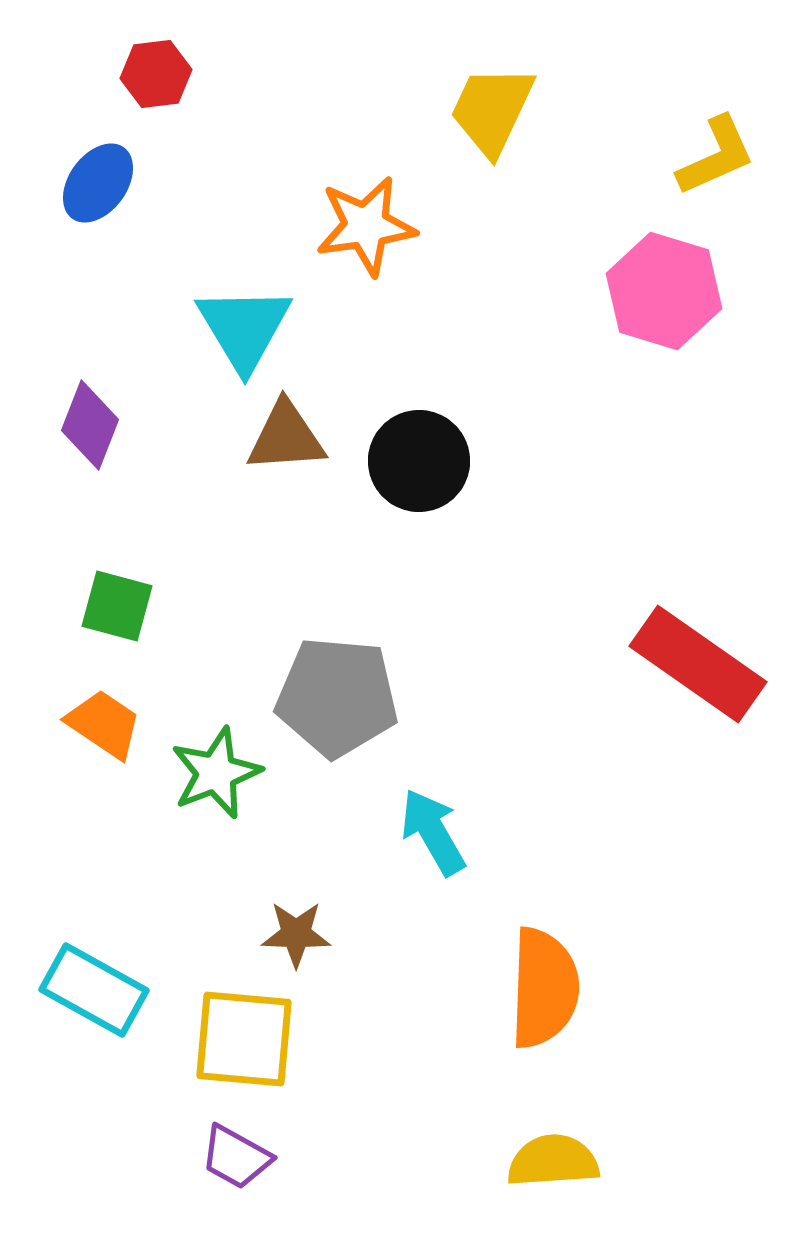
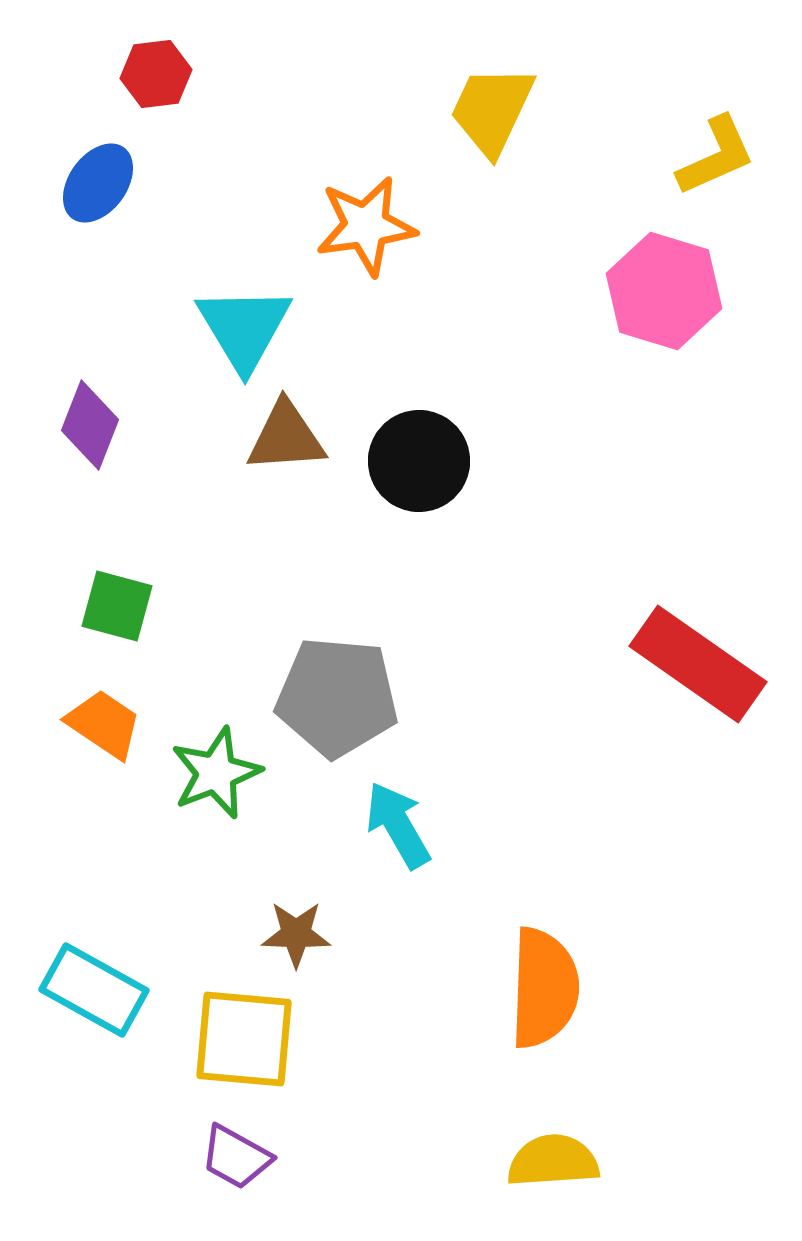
cyan arrow: moved 35 px left, 7 px up
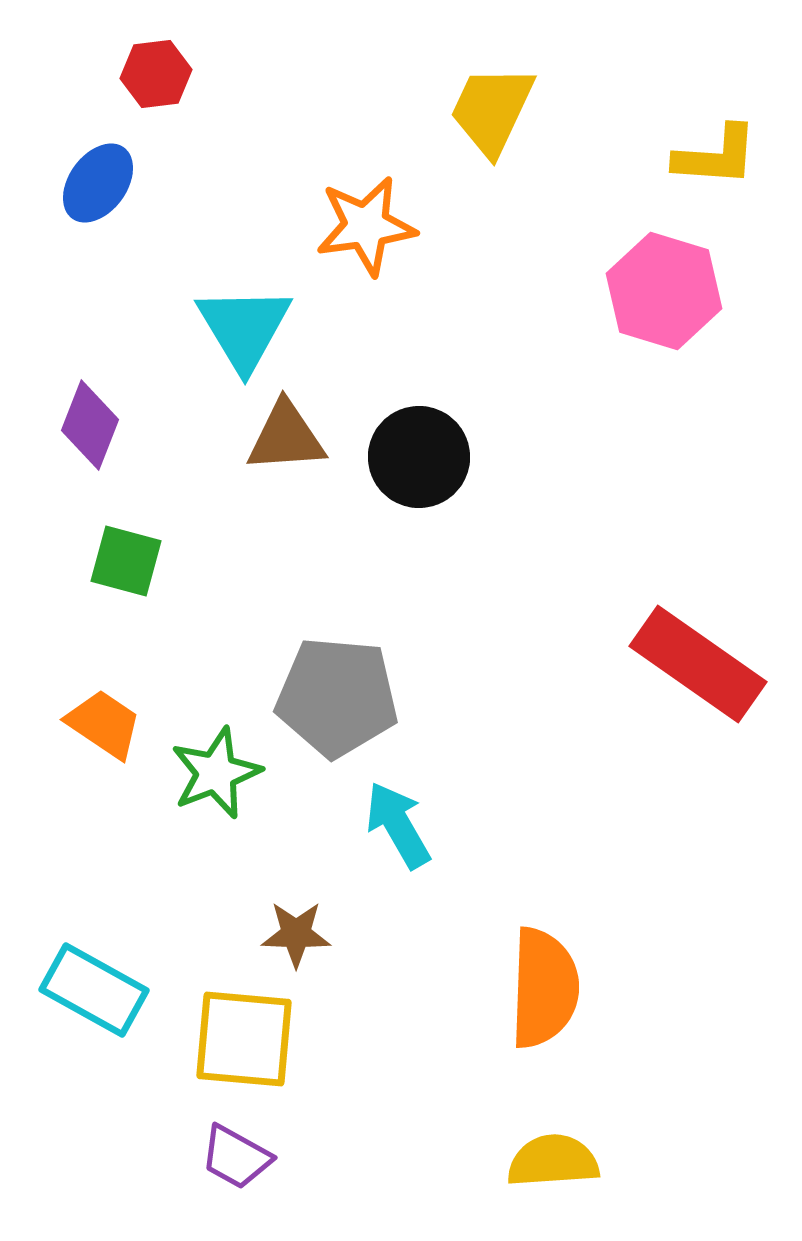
yellow L-shape: rotated 28 degrees clockwise
black circle: moved 4 px up
green square: moved 9 px right, 45 px up
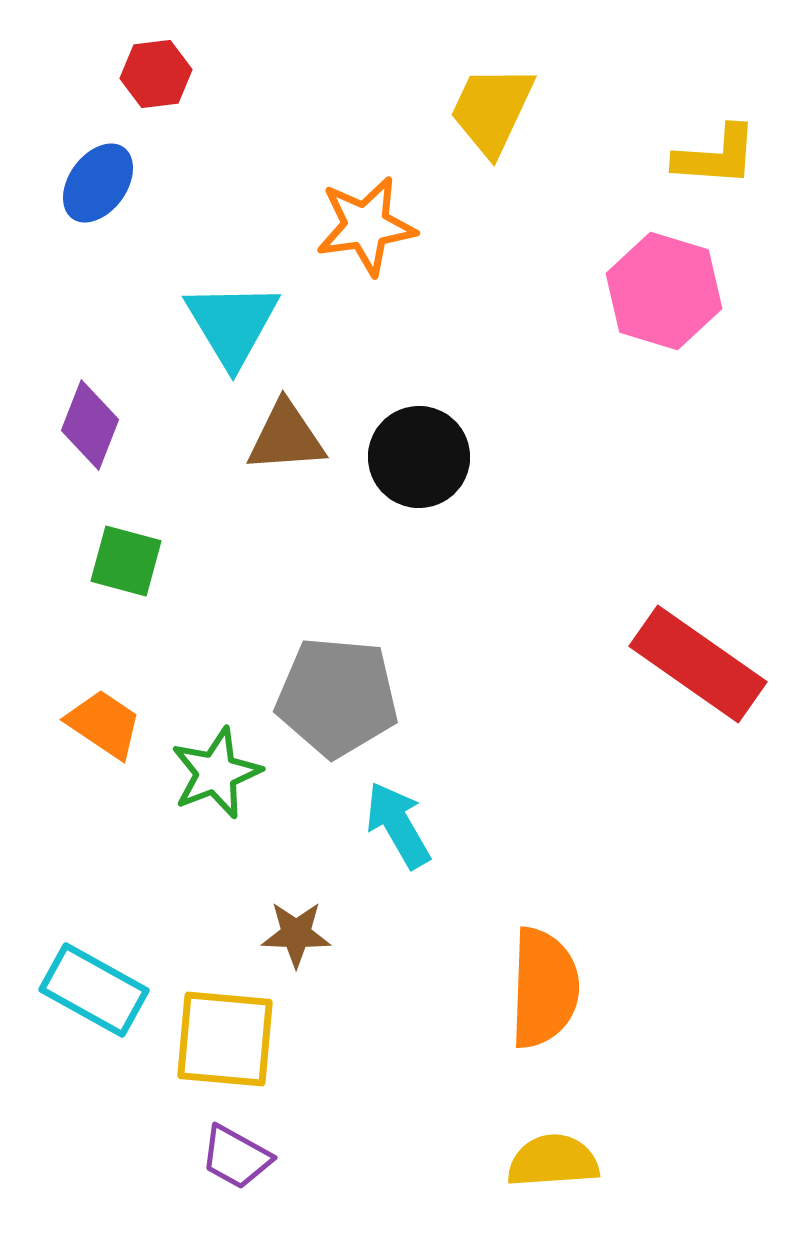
cyan triangle: moved 12 px left, 4 px up
yellow square: moved 19 px left
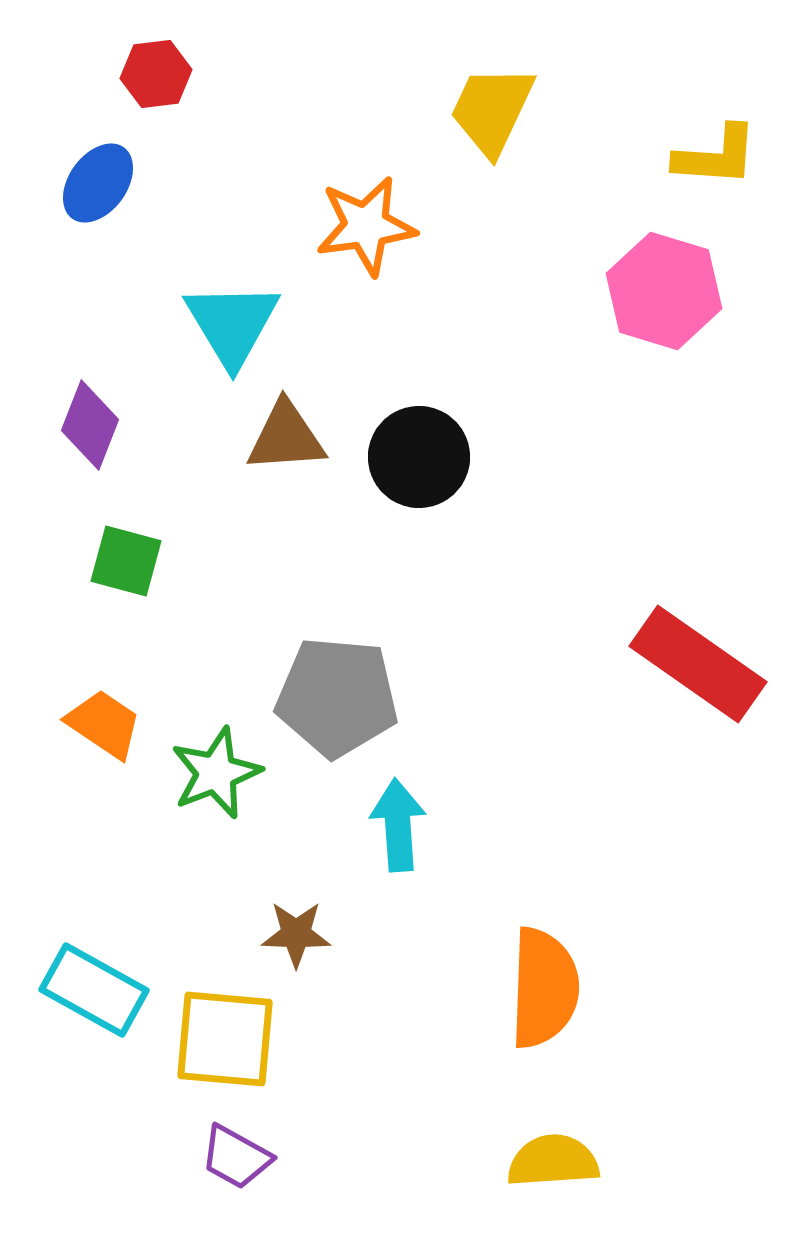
cyan arrow: rotated 26 degrees clockwise
